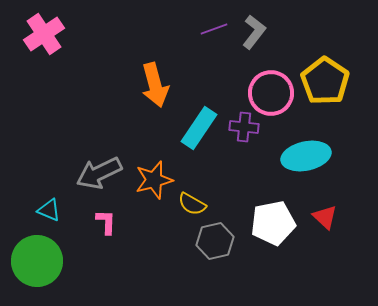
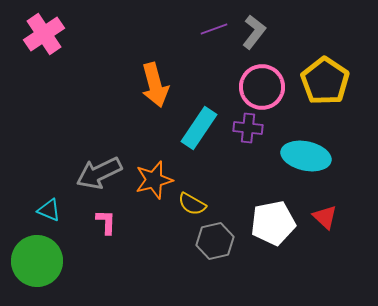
pink circle: moved 9 px left, 6 px up
purple cross: moved 4 px right, 1 px down
cyan ellipse: rotated 24 degrees clockwise
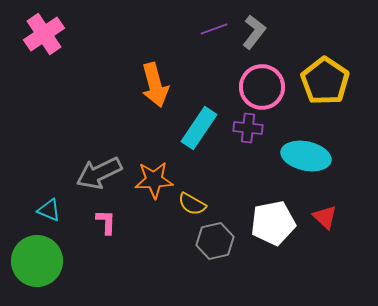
orange star: rotated 12 degrees clockwise
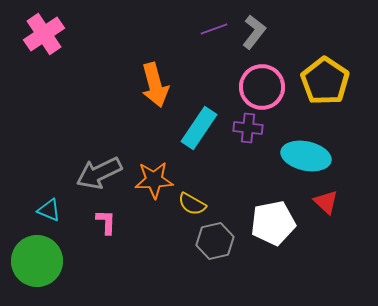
red triangle: moved 1 px right, 15 px up
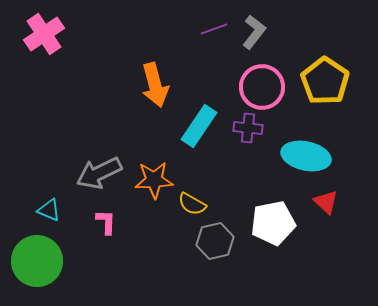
cyan rectangle: moved 2 px up
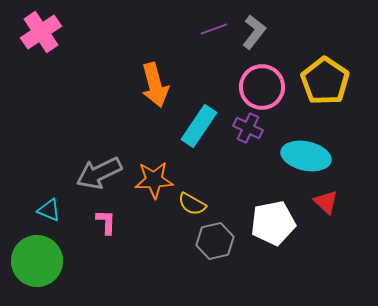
pink cross: moved 3 px left, 2 px up
purple cross: rotated 20 degrees clockwise
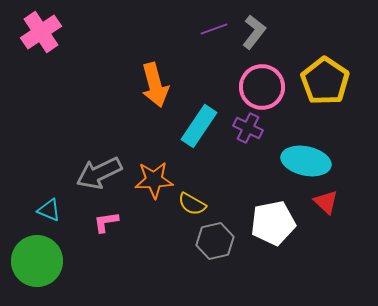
cyan ellipse: moved 5 px down
pink L-shape: rotated 100 degrees counterclockwise
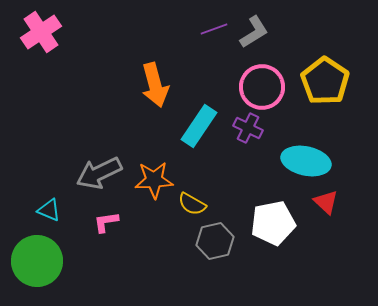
gray L-shape: rotated 20 degrees clockwise
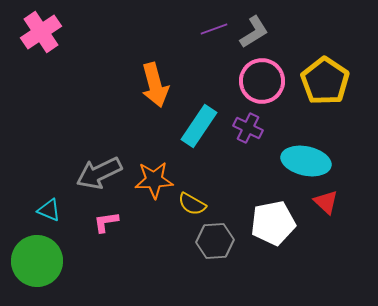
pink circle: moved 6 px up
gray hexagon: rotated 9 degrees clockwise
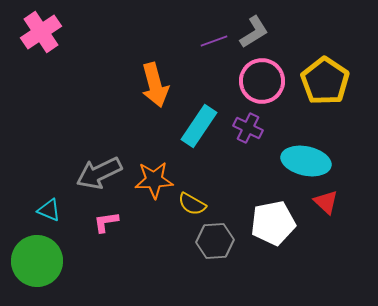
purple line: moved 12 px down
